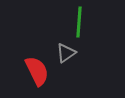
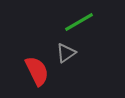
green line: rotated 56 degrees clockwise
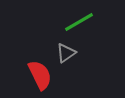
red semicircle: moved 3 px right, 4 px down
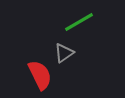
gray triangle: moved 2 px left
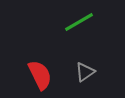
gray triangle: moved 21 px right, 19 px down
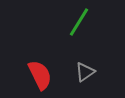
green line: rotated 28 degrees counterclockwise
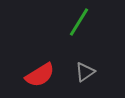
red semicircle: rotated 84 degrees clockwise
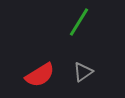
gray triangle: moved 2 px left
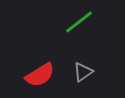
green line: rotated 20 degrees clockwise
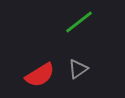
gray triangle: moved 5 px left, 3 px up
